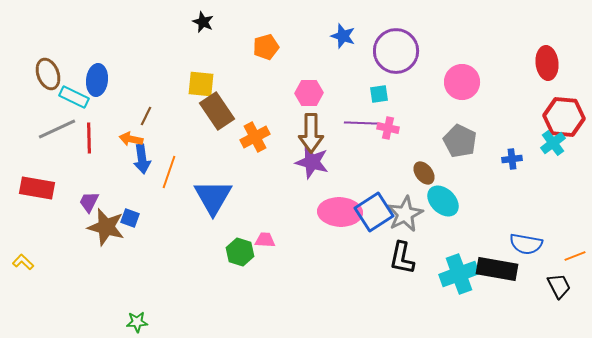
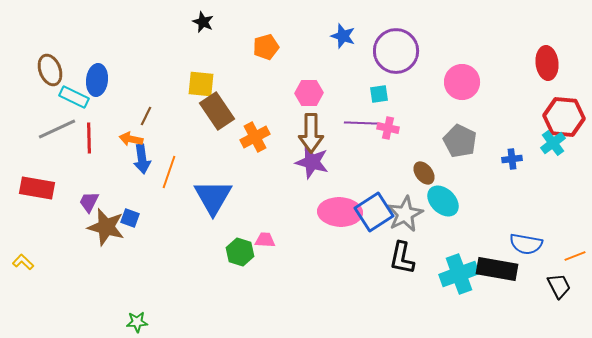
brown ellipse at (48, 74): moved 2 px right, 4 px up
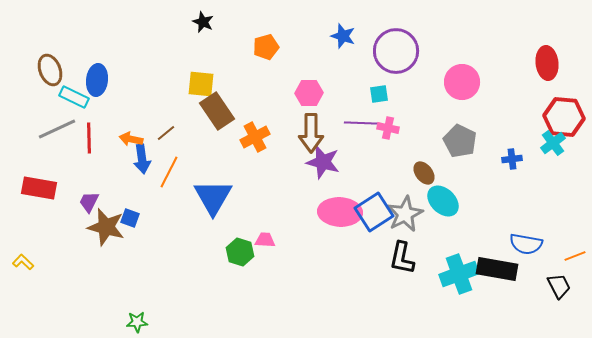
brown line at (146, 116): moved 20 px right, 17 px down; rotated 24 degrees clockwise
purple star at (312, 162): moved 11 px right
orange line at (169, 172): rotated 8 degrees clockwise
red rectangle at (37, 188): moved 2 px right
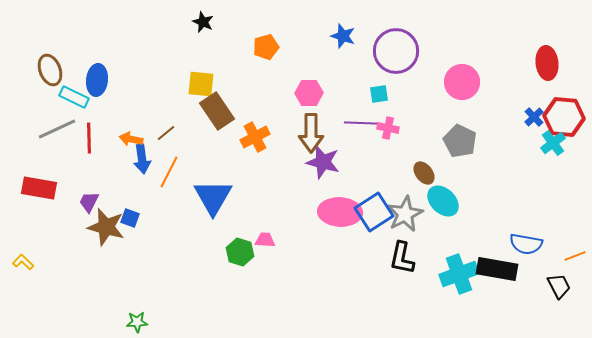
blue cross at (512, 159): moved 22 px right, 42 px up; rotated 36 degrees counterclockwise
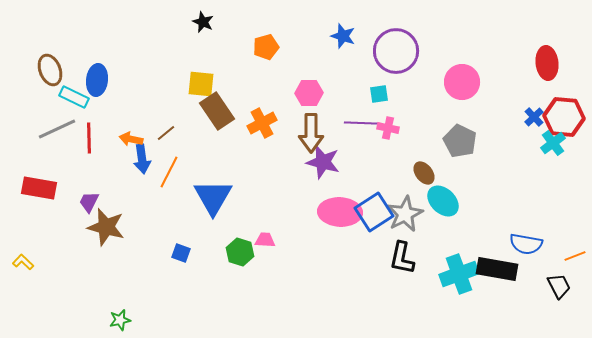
orange cross at (255, 137): moved 7 px right, 14 px up
blue square at (130, 218): moved 51 px right, 35 px down
green star at (137, 322): moved 17 px left, 2 px up; rotated 10 degrees counterclockwise
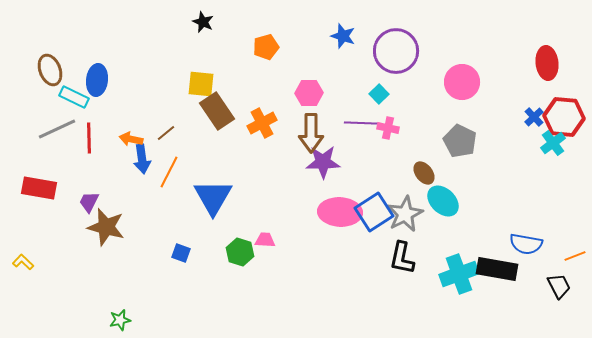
cyan square at (379, 94): rotated 36 degrees counterclockwise
purple star at (323, 162): rotated 16 degrees counterclockwise
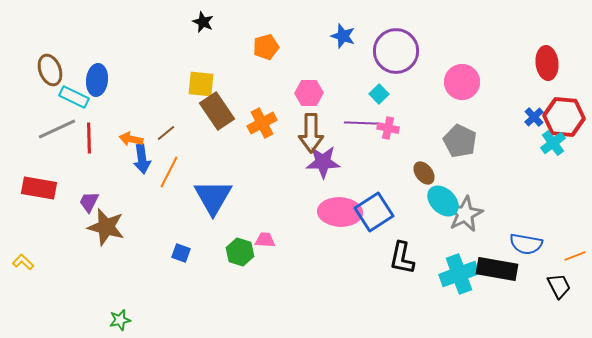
gray star at (405, 214): moved 60 px right
